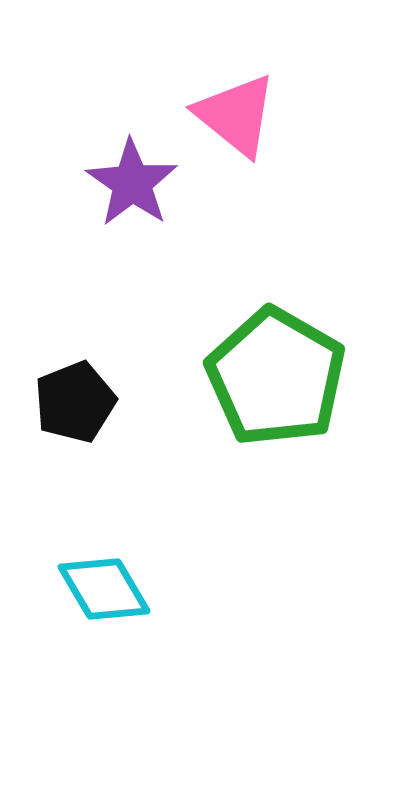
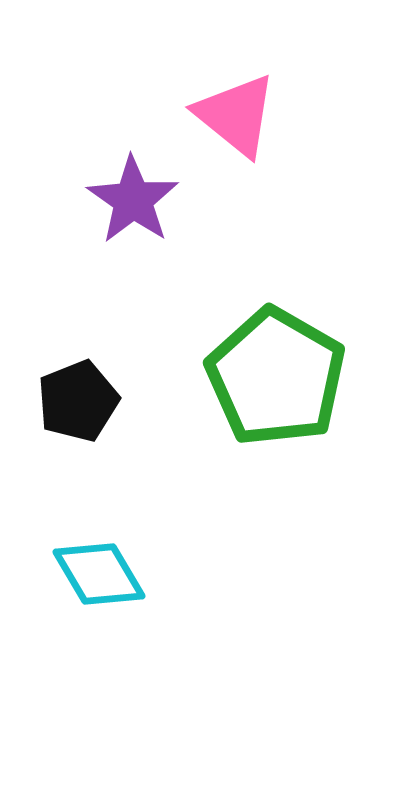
purple star: moved 1 px right, 17 px down
black pentagon: moved 3 px right, 1 px up
cyan diamond: moved 5 px left, 15 px up
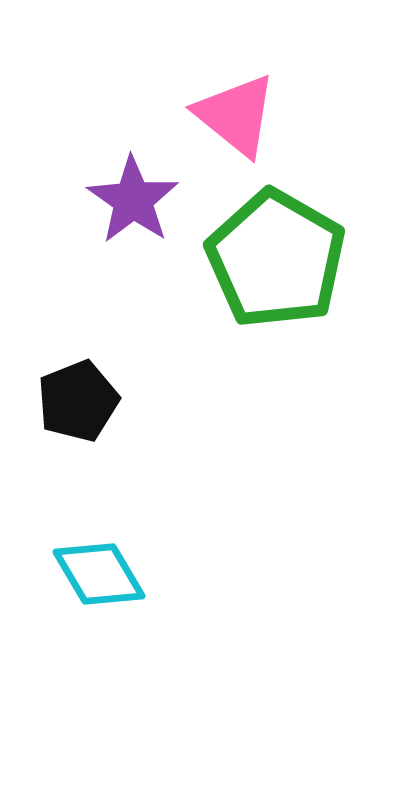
green pentagon: moved 118 px up
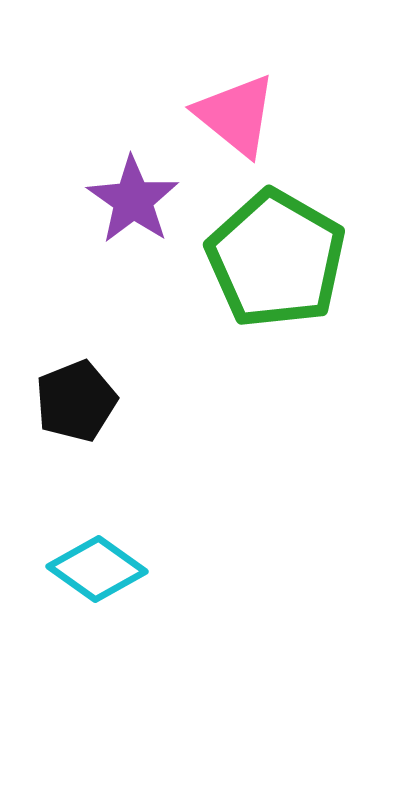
black pentagon: moved 2 px left
cyan diamond: moved 2 px left, 5 px up; rotated 24 degrees counterclockwise
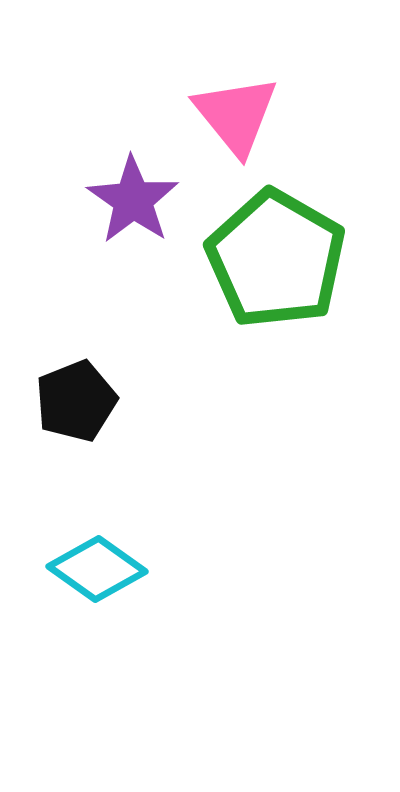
pink triangle: rotated 12 degrees clockwise
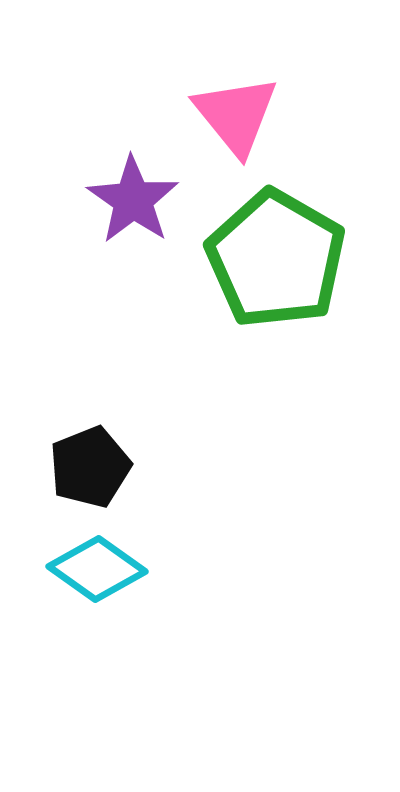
black pentagon: moved 14 px right, 66 px down
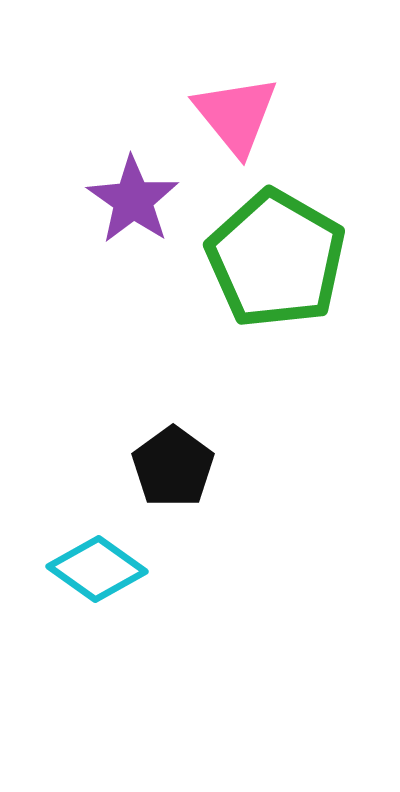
black pentagon: moved 83 px right; rotated 14 degrees counterclockwise
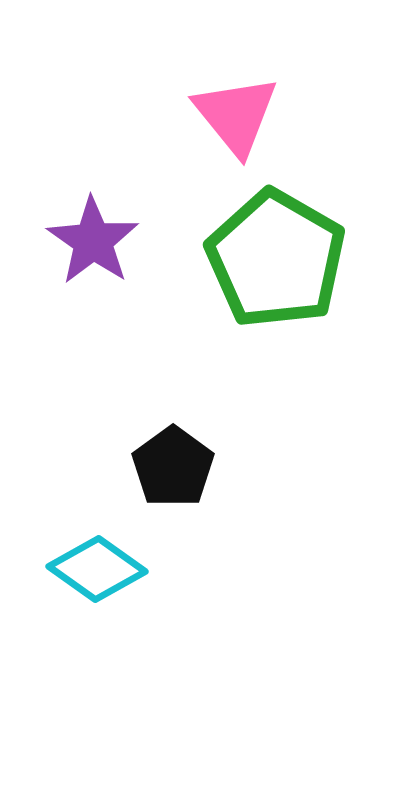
purple star: moved 40 px left, 41 px down
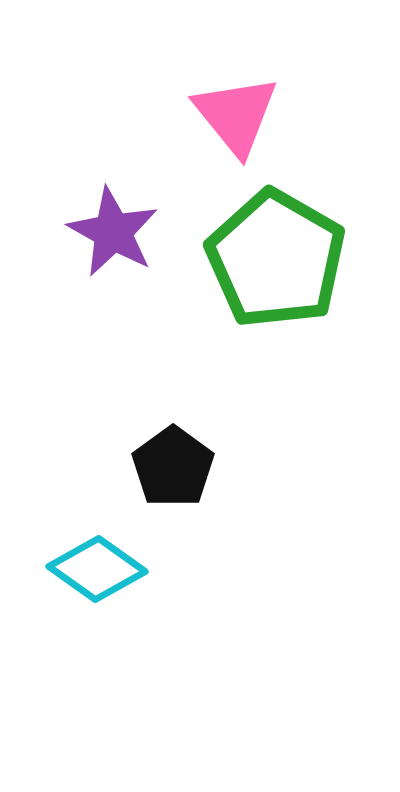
purple star: moved 20 px right, 9 px up; rotated 6 degrees counterclockwise
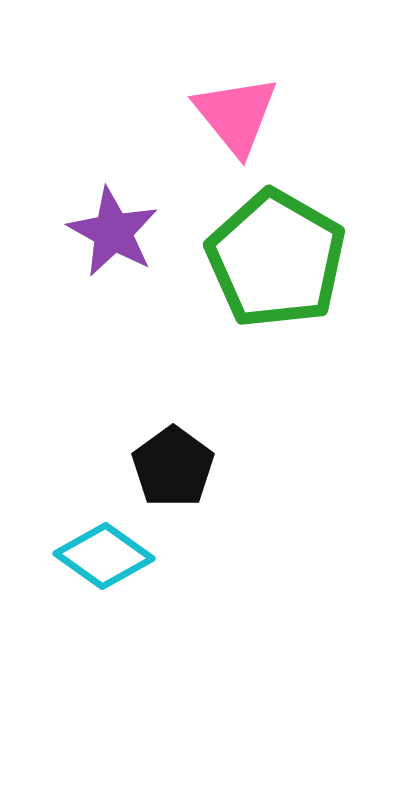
cyan diamond: moved 7 px right, 13 px up
